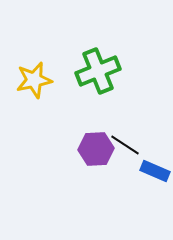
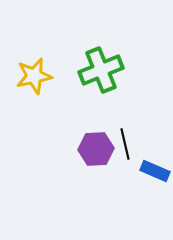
green cross: moved 3 px right, 1 px up
yellow star: moved 4 px up
black line: moved 1 px up; rotated 44 degrees clockwise
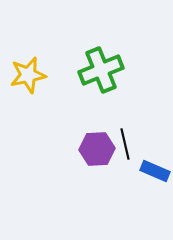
yellow star: moved 6 px left, 1 px up
purple hexagon: moved 1 px right
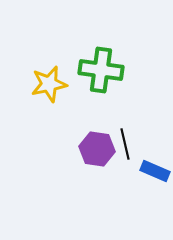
green cross: rotated 30 degrees clockwise
yellow star: moved 21 px right, 9 px down
purple hexagon: rotated 12 degrees clockwise
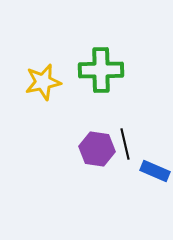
green cross: rotated 9 degrees counterclockwise
yellow star: moved 6 px left, 2 px up
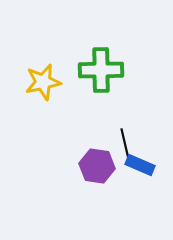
purple hexagon: moved 17 px down
blue rectangle: moved 15 px left, 6 px up
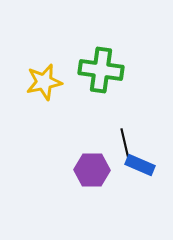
green cross: rotated 9 degrees clockwise
yellow star: moved 1 px right
purple hexagon: moved 5 px left, 4 px down; rotated 8 degrees counterclockwise
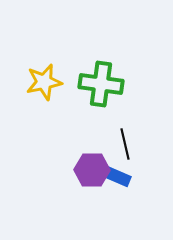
green cross: moved 14 px down
blue rectangle: moved 24 px left, 11 px down
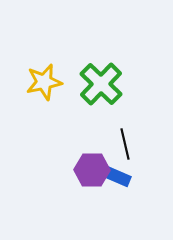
green cross: rotated 36 degrees clockwise
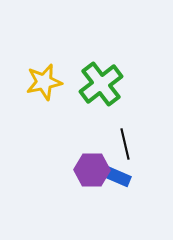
green cross: rotated 9 degrees clockwise
